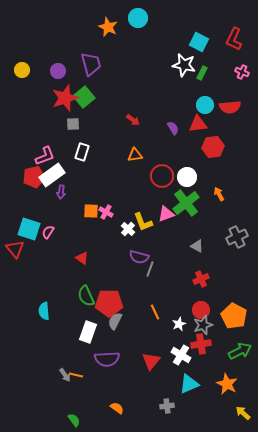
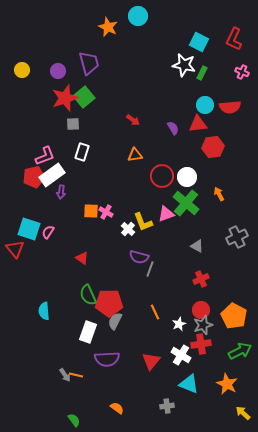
cyan circle at (138, 18): moved 2 px up
purple trapezoid at (91, 64): moved 2 px left, 1 px up
green cross at (186, 203): rotated 12 degrees counterclockwise
green semicircle at (86, 296): moved 2 px right, 1 px up
cyan triangle at (189, 384): rotated 45 degrees clockwise
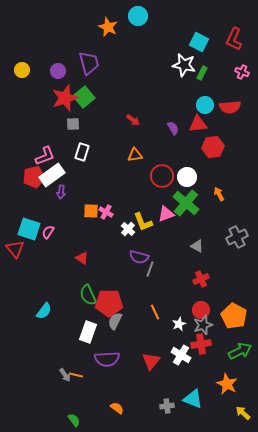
cyan semicircle at (44, 311): rotated 138 degrees counterclockwise
cyan triangle at (189, 384): moved 4 px right, 15 px down
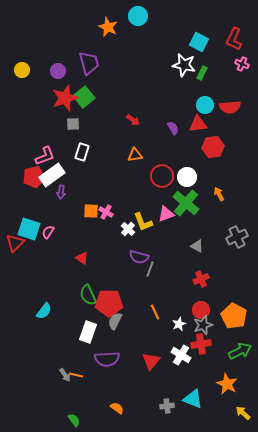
pink cross at (242, 72): moved 8 px up
red triangle at (15, 249): moved 6 px up; rotated 24 degrees clockwise
